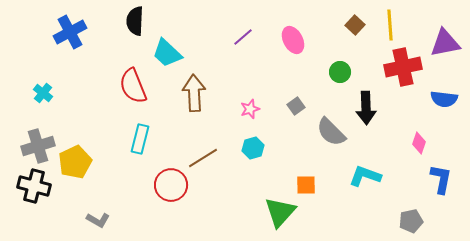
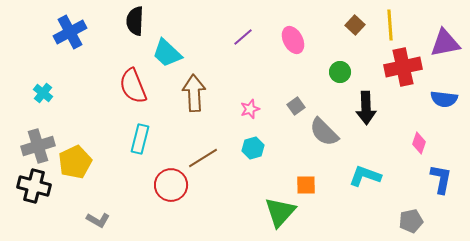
gray semicircle: moved 7 px left
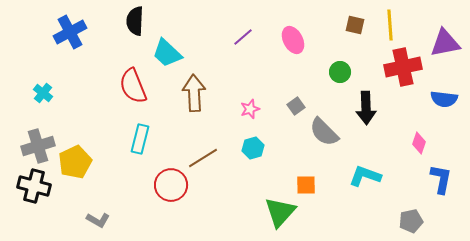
brown square: rotated 30 degrees counterclockwise
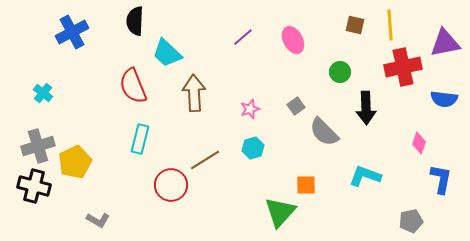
blue cross: moved 2 px right
brown line: moved 2 px right, 2 px down
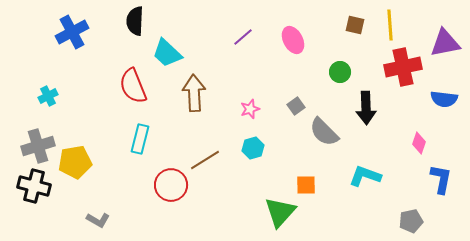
cyan cross: moved 5 px right, 3 px down; rotated 24 degrees clockwise
yellow pentagon: rotated 16 degrees clockwise
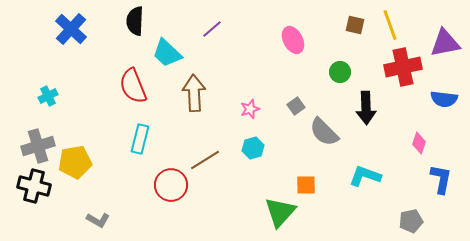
yellow line: rotated 16 degrees counterclockwise
blue cross: moved 1 px left, 3 px up; rotated 20 degrees counterclockwise
purple line: moved 31 px left, 8 px up
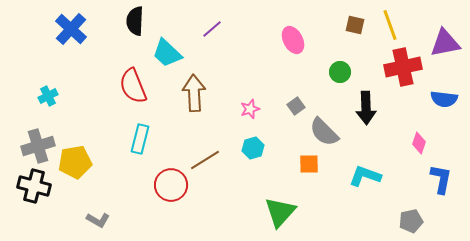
orange square: moved 3 px right, 21 px up
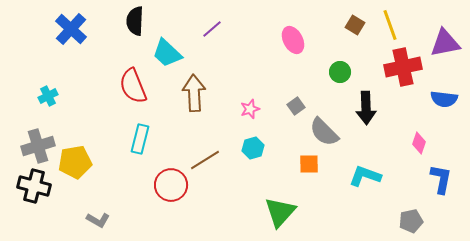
brown square: rotated 18 degrees clockwise
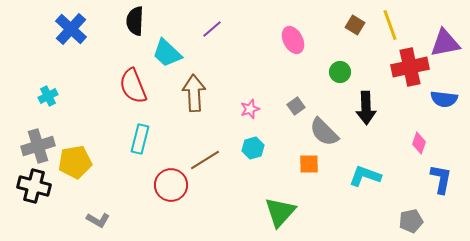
red cross: moved 7 px right
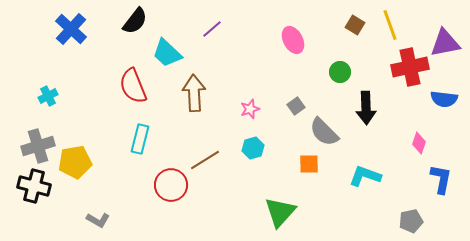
black semicircle: rotated 144 degrees counterclockwise
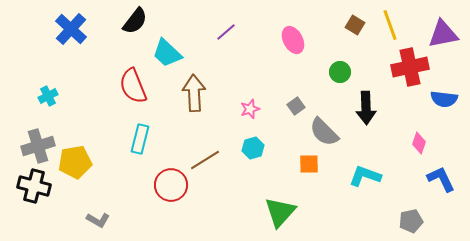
purple line: moved 14 px right, 3 px down
purple triangle: moved 2 px left, 9 px up
blue L-shape: rotated 36 degrees counterclockwise
